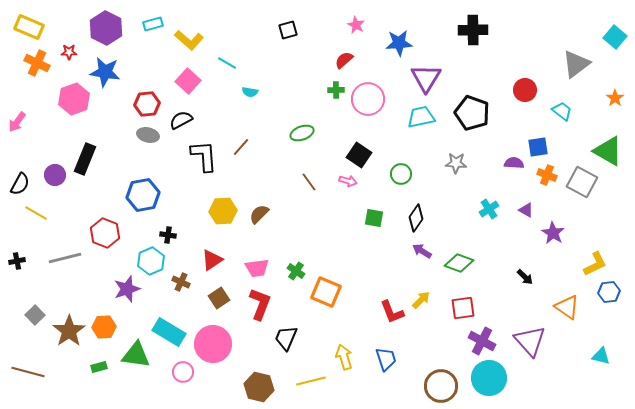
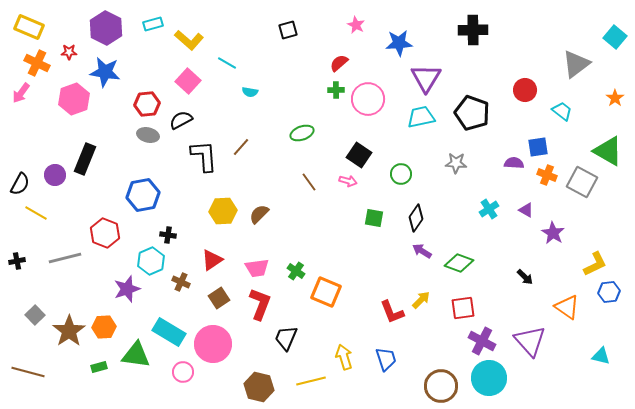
red semicircle at (344, 60): moved 5 px left, 3 px down
pink arrow at (17, 122): moved 4 px right, 29 px up
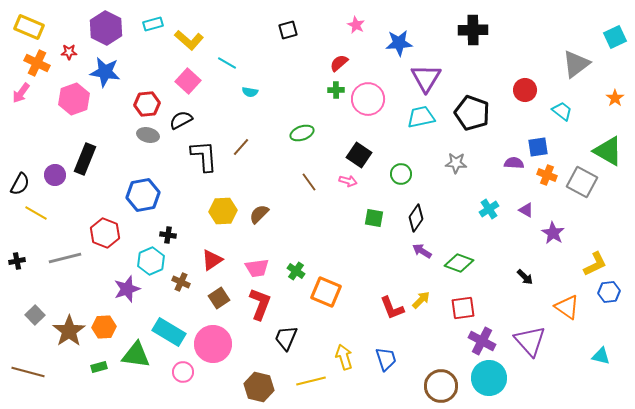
cyan square at (615, 37): rotated 25 degrees clockwise
red L-shape at (392, 312): moved 4 px up
